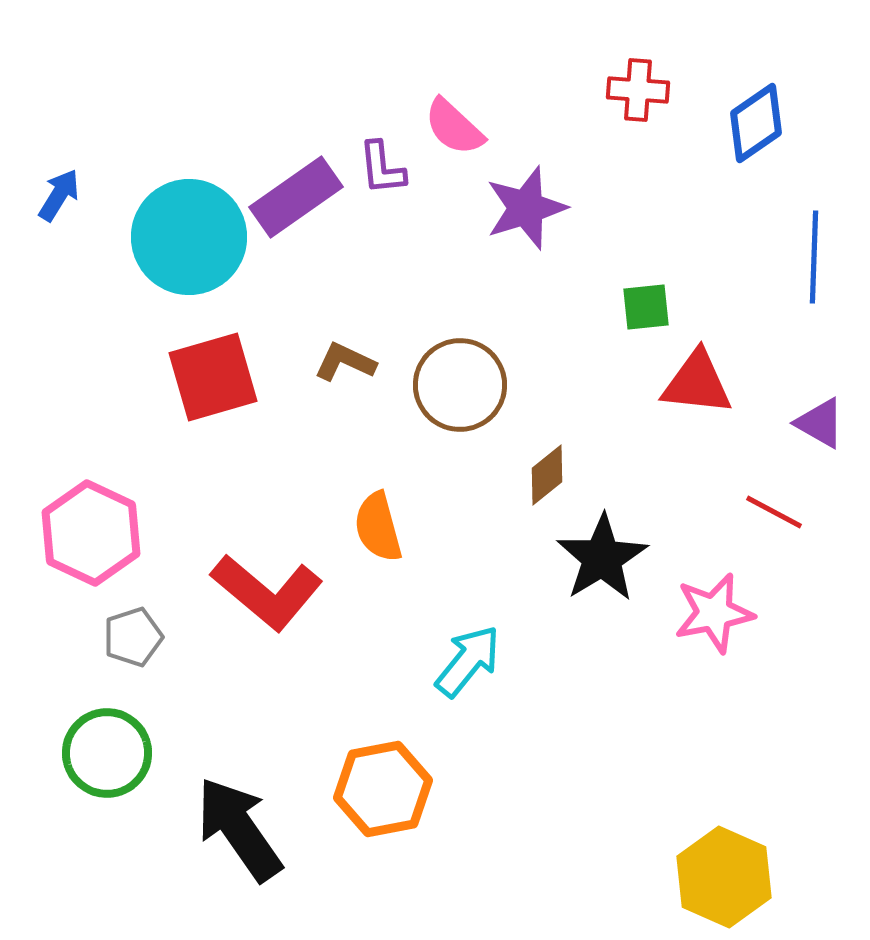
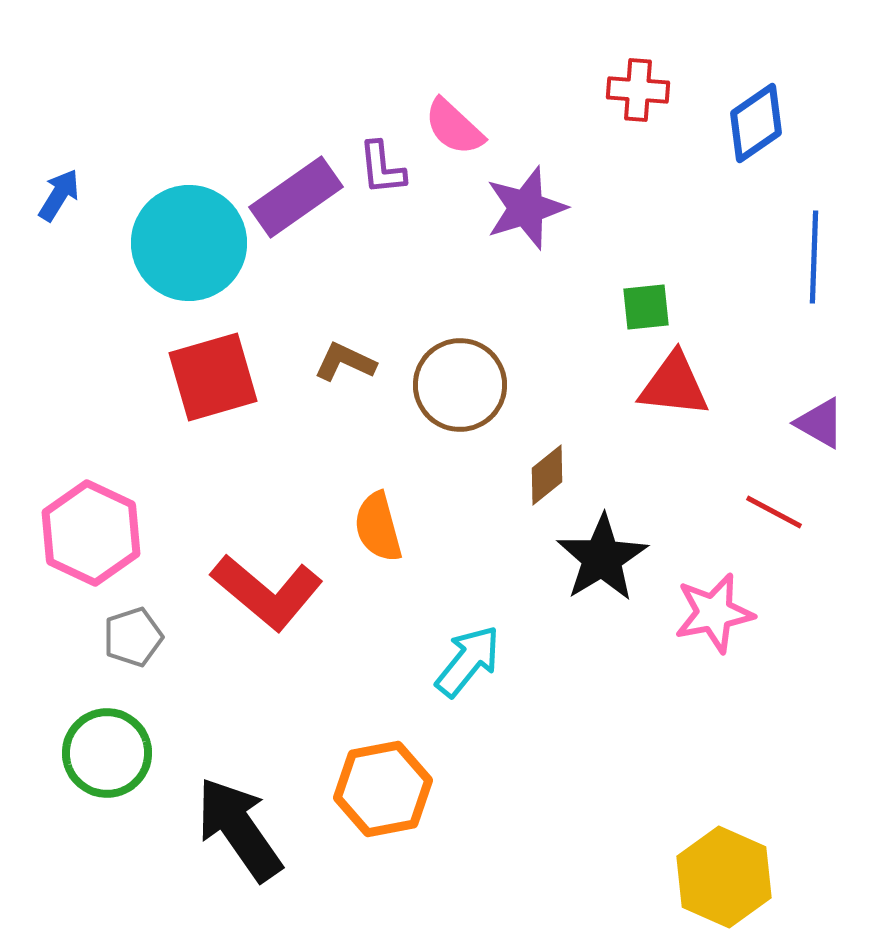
cyan circle: moved 6 px down
red triangle: moved 23 px left, 2 px down
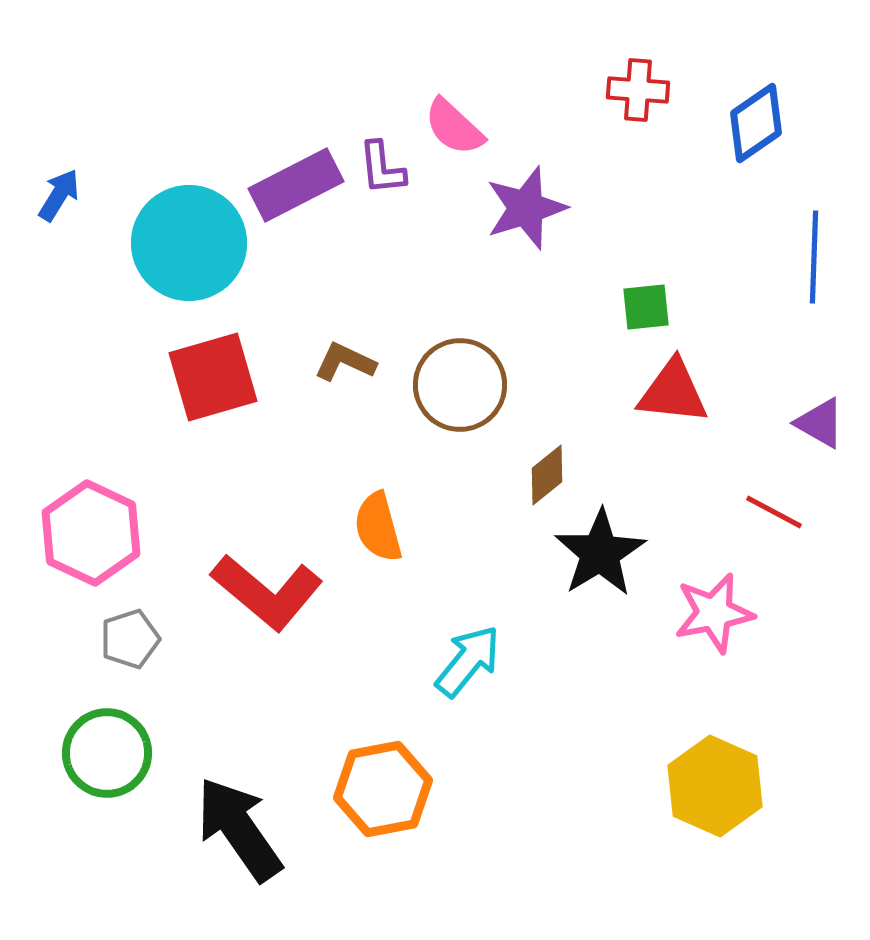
purple rectangle: moved 12 px up; rotated 8 degrees clockwise
red triangle: moved 1 px left, 7 px down
black star: moved 2 px left, 5 px up
gray pentagon: moved 3 px left, 2 px down
yellow hexagon: moved 9 px left, 91 px up
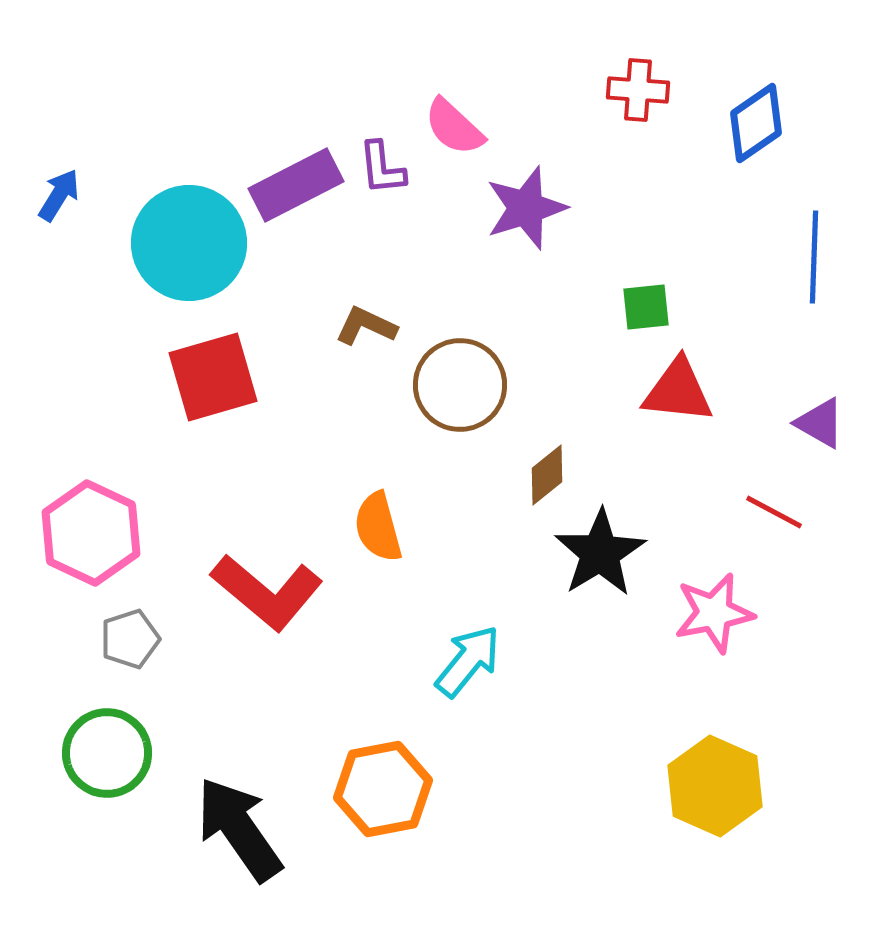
brown L-shape: moved 21 px right, 36 px up
red triangle: moved 5 px right, 1 px up
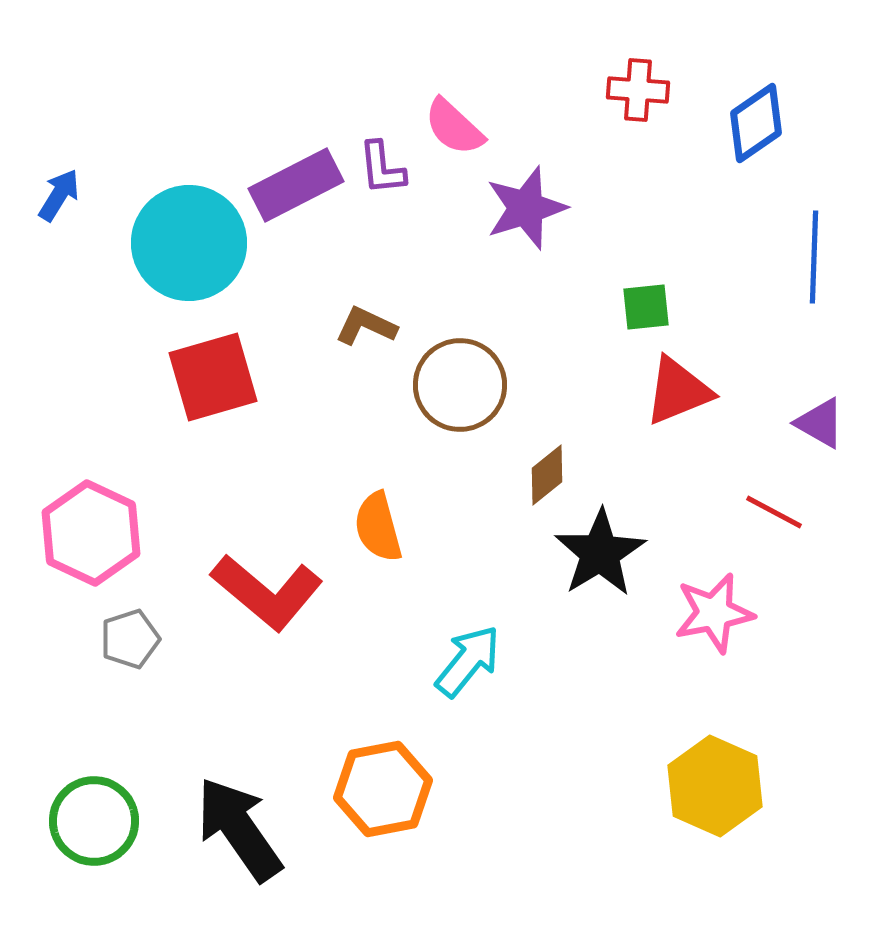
red triangle: rotated 28 degrees counterclockwise
green circle: moved 13 px left, 68 px down
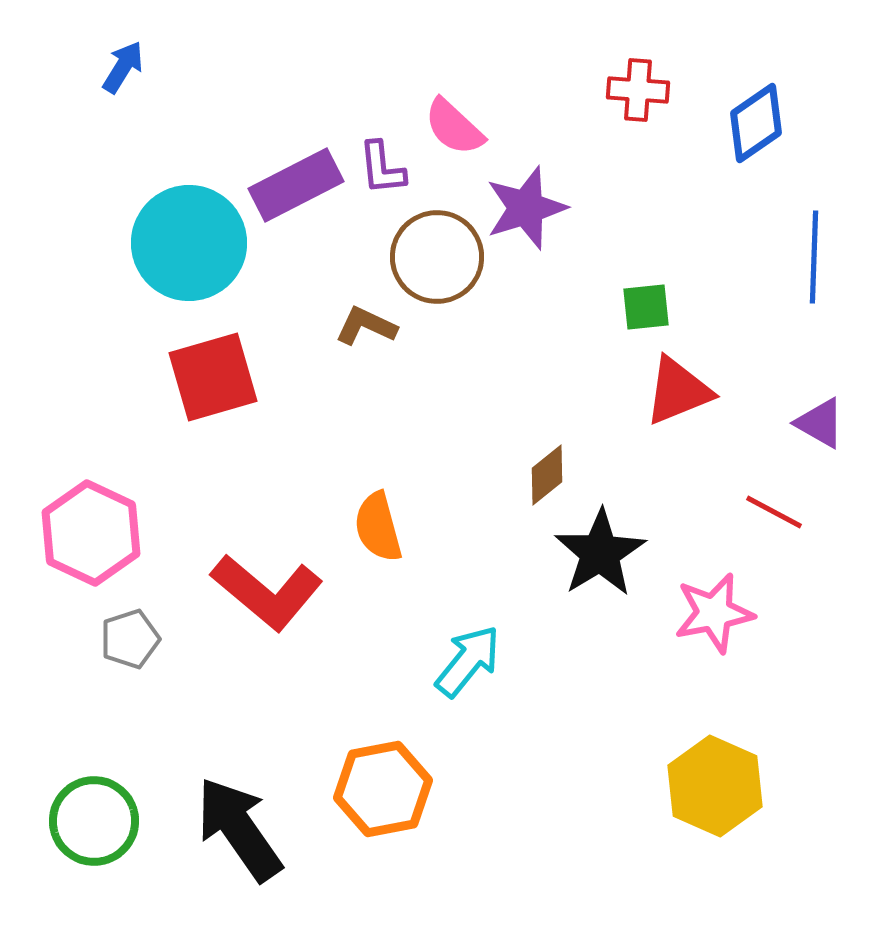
blue arrow: moved 64 px right, 128 px up
brown circle: moved 23 px left, 128 px up
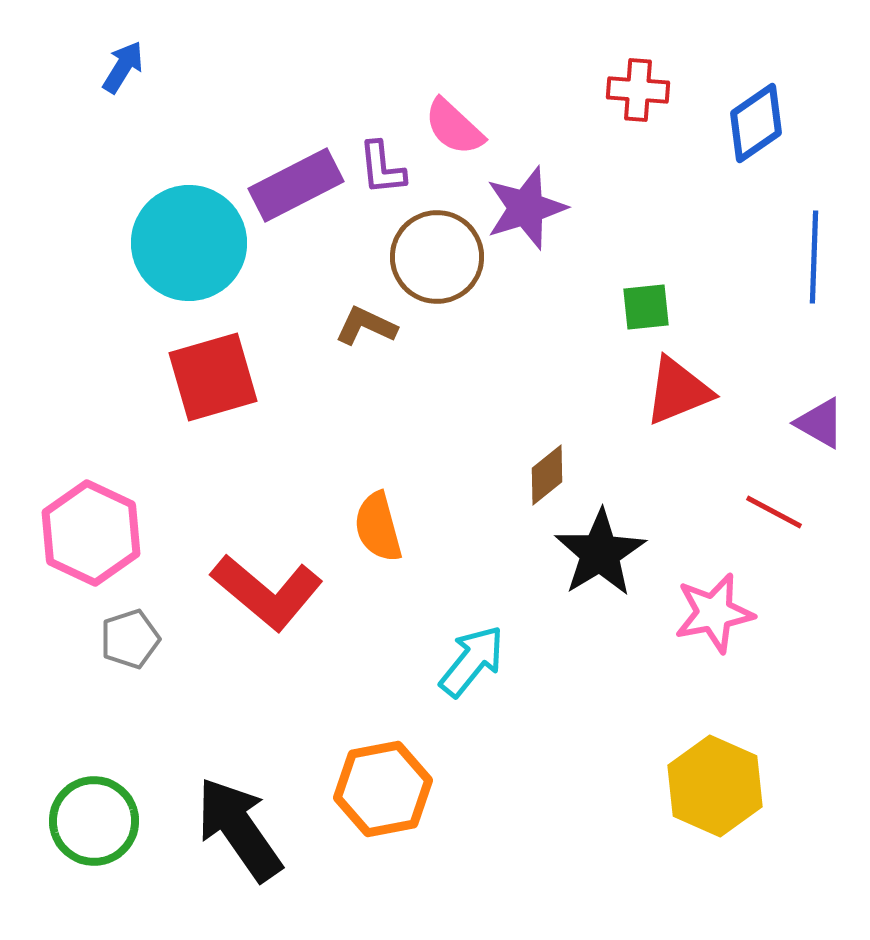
cyan arrow: moved 4 px right
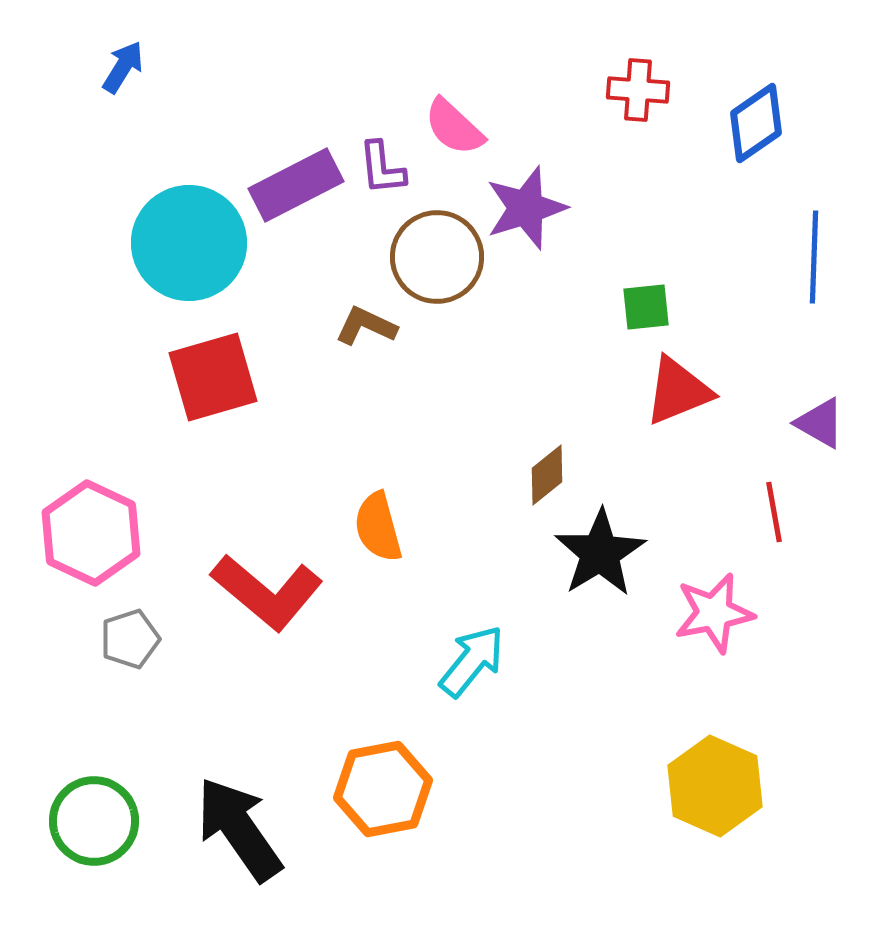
red line: rotated 52 degrees clockwise
